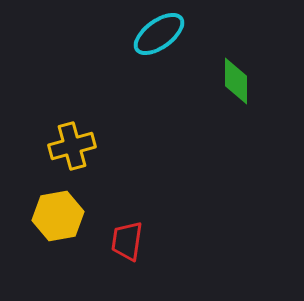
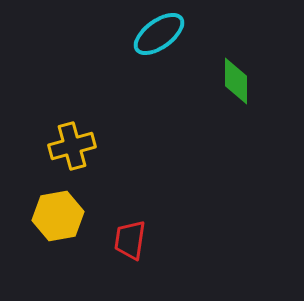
red trapezoid: moved 3 px right, 1 px up
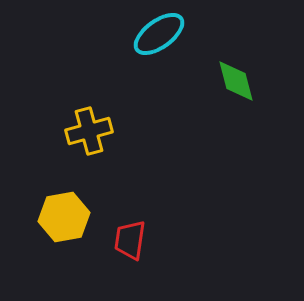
green diamond: rotated 15 degrees counterclockwise
yellow cross: moved 17 px right, 15 px up
yellow hexagon: moved 6 px right, 1 px down
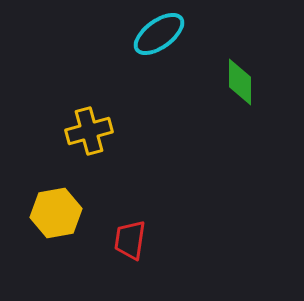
green diamond: moved 4 px right, 1 px down; rotated 15 degrees clockwise
yellow hexagon: moved 8 px left, 4 px up
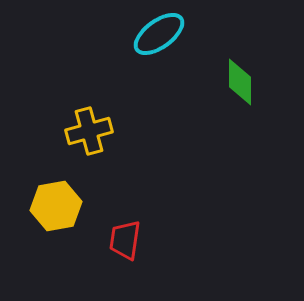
yellow hexagon: moved 7 px up
red trapezoid: moved 5 px left
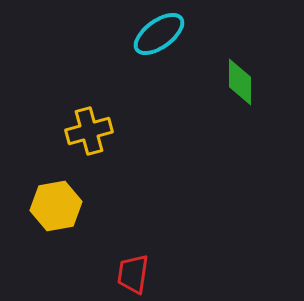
red trapezoid: moved 8 px right, 34 px down
